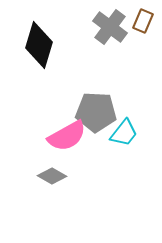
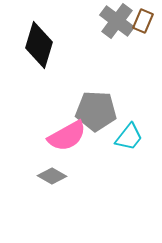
gray cross: moved 7 px right, 6 px up
gray pentagon: moved 1 px up
cyan trapezoid: moved 5 px right, 4 px down
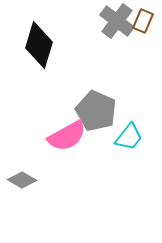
gray pentagon: rotated 21 degrees clockwise
gray diamond: moved 30 px left, 4 px down
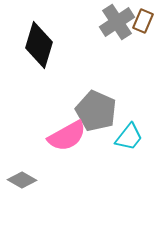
gray cross: moved 1 px down; rotated 20 degrees clockwise
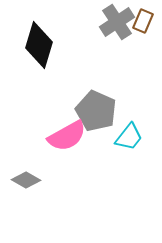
gray diamond: moved 4 px right
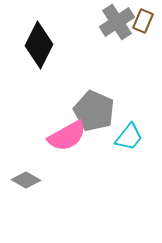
black diamond: rotated 9 degrees clockwise
gray pentagon: moved 2 px left
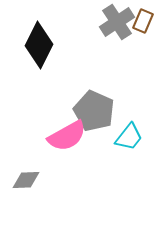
gray diamond: rotated 32 degrees counterclockwise
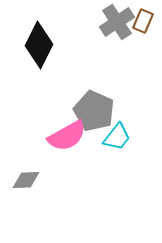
cyan trapezoid: moved 12 px left
